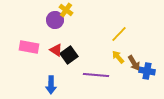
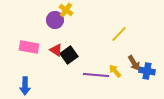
yellow arrow: moved 3 px left, 14 px down
blue arrow: moved 26 px left, 1 px down
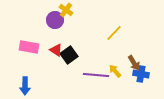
yellow line: moved 5 px left, 1 px up
blue cross: moved 6 px left, 3 px down
